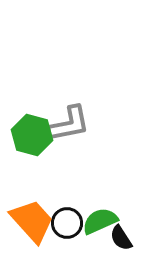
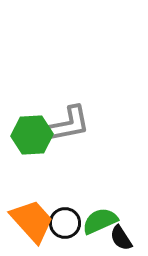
green hexagon: rotated 18 degrees counterclockwise
black circle: moved 2 px left
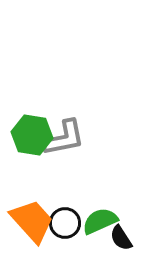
gray L-shape: moved 5 px left, 14 px down
green hexagon: rotated 12 degrees clockwise
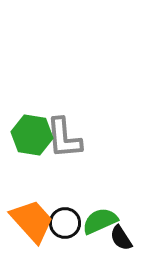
gray L-shape: rotated 96 degrees clockwise
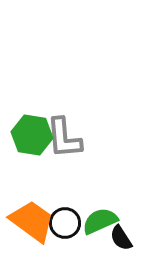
orange trapezoid: rotated 12 degrees counterclockwise
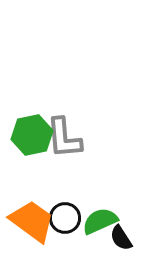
green hexagon: rotated 21 degrees counterclockwise
black circle: moved 5 px up
